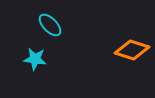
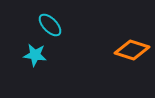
cyan star: moved 4 px up
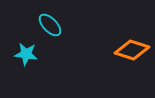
cyan star: moved 9 px left, 1 px up
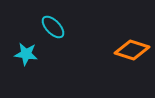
cyan ellipse: moved 3 px right, 2 px down
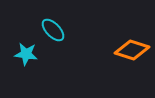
cyan ellipse: moved 3 px down
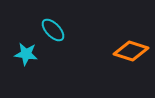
orange diamond: moved 1 px left, 1 px down
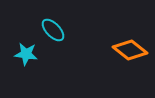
orange diamond: moved 1 px left, 1 px up; rotated 20 degrees clockwise
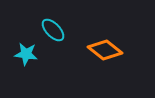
orange diamond: moved 25 px left
